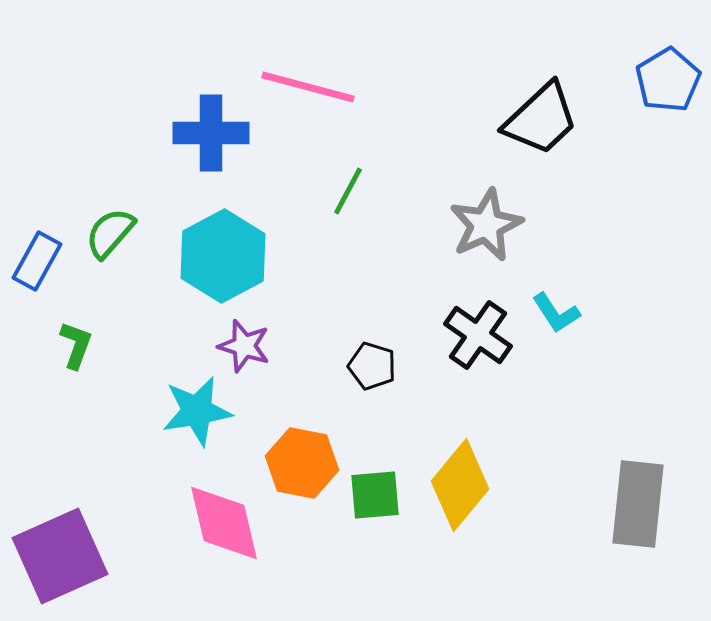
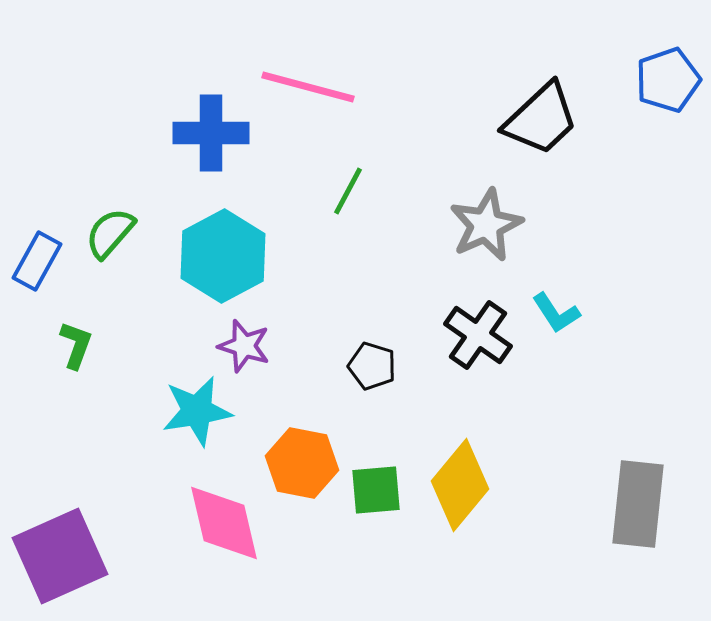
blue pentagon: rotated 12 degrees clockwise
green square: moved 1 px right, 5 px up
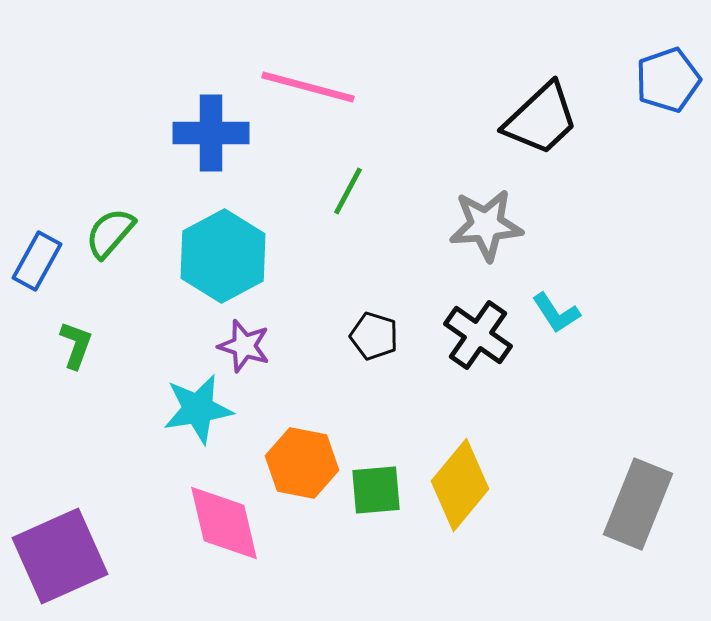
gray star: rotated 20 degrees clockwise
black pentagon: moved 2 px right, 30 px up
cyan star: moved 1 px right, 2 px up
gray rectangle: rotated 16 degrees clockwise
